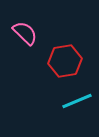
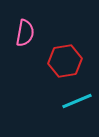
pink semicircle: rotated 56 degrees clockwise
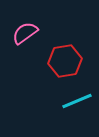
pink semicircle: rotated 136 degrees counterclockwise
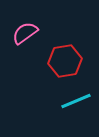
cyan line: moved 1 px left
